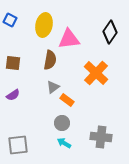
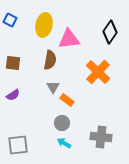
orange cross: moved 2 px right, 1 px up
gray triangle: rotated 24 degrees counterclockwise
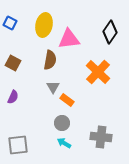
blue square: moved 3 px down
brown square: rotated 21 degrees clockwise
purple semicircle: moved 2 px down; rotated 32 degrees counterclockwise
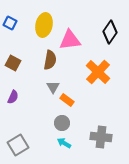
pink triangle: moved 1 px right, 1 px down
gray square: rotated 25 degrees counterclockwise
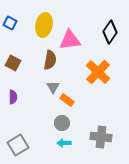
purple semicircle: rotated 24 degrees counterclockwise
cyan arrow: rotated 32 degrees counterclockwise
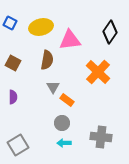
yellow ellipse: moved 3 px left, 2 px down; rotated 65 degrees clockwise
brown semicircle: moved 3 px left
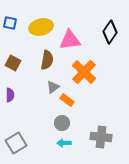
blue square: rotated 16 degrees counterclockwise
orange cross: moved 14 px left
gray triangle: rotated 24 degrees clockwise
purple semicircle: moved 3 px left, 2 px up
gray square: moved 2 px left, 2 px up
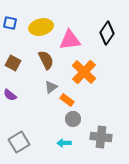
black diamond: moved 3 px left, 1 px down
brown semicircle: moved 1 px left; rotated 36 degrees counterclockwise
gray triangle: moved 2 px left
purple semicircle: rotated 128 degrees clockwise
gray circle: moved 11 px right, 4 px up
gray square: moved 3 px right, 1 px up
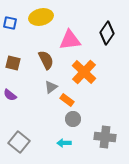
yellow ellipse: moved 10 px up
brown square: rotated 14 degrees counterclockwise
gray cross: moved 4 px right
gray square: rotated 20 degrees counterclockwise
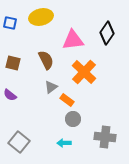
pink triangle: moved 3 px right
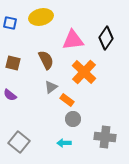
black diamond: moved 1 px left, 5 px down
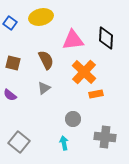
blue square: rotated 24 degrees clockwise
black diamond: rotated 30 degrees counterclockwise
gray triangle: moved 7 px left, 1 px down
orange rectangle: moved 29 px right, 6 px up; rotated 48 degrees counterclockwise
cyan arrow: rotated 80 degrees clockwise
